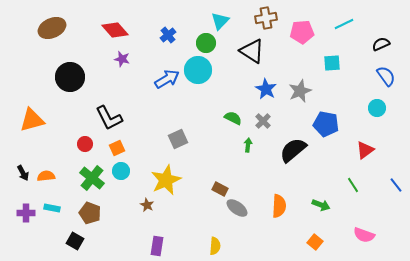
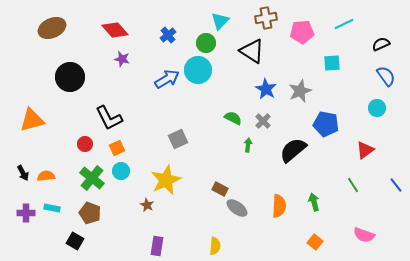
green arrow at (321, 205): moved 7 px left, 3 px up; rotated 126 degrees counterclockwise
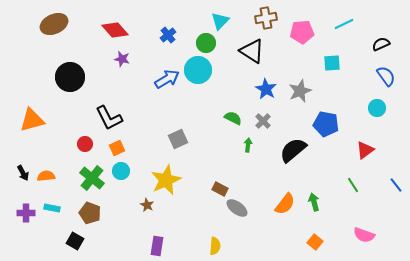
brown ellipse at (52, 28): moved 2 px right, 4 px up
orange semicircle at (279, 206): moved 6 px right, 2 px up; rotated 35 degrees clockwise
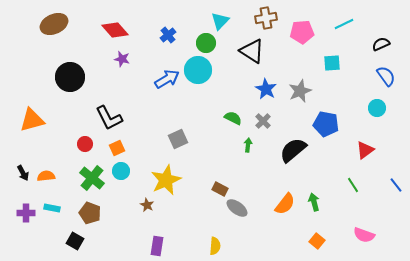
orange square at (315, 242): moved 2 px right, 1 px up
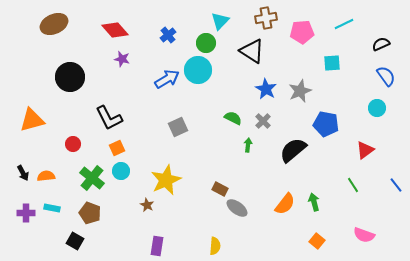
gray square at (178, 139): moved 12 px up
red circle at (85, 144): moved 12 px left
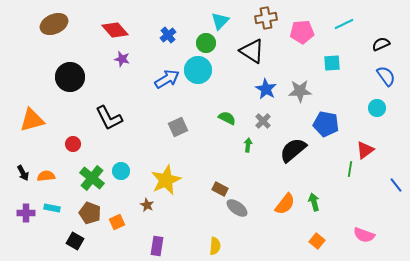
gray star at (300, 91): rotated 20 degrees clockwise
green semicircle at (233, 118): moved 6 px left
orange square at (117, 148): moved 74 px down
green line at (353, 185): moved 3 px left, 16 px up; rotated 42 degrees clockwise
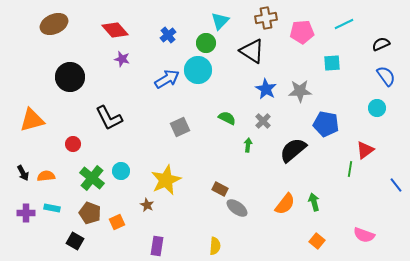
gray square at (178, 127): moved 2 px right
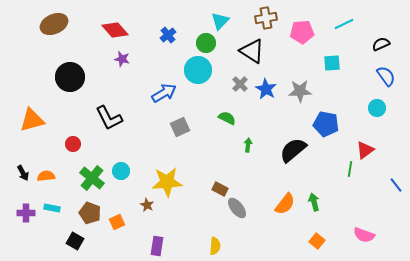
blue arrow at (167, 79): moved 3 px left, 14 px down
gray cross at (263, 121): moved 23 px left, 37 px up
yellow star at (166, 180): moved 1 px right, 2 px down; rotated 20 degrees clockwise
gray ellipse at (237, 208): rotated 15 degrees clockwise
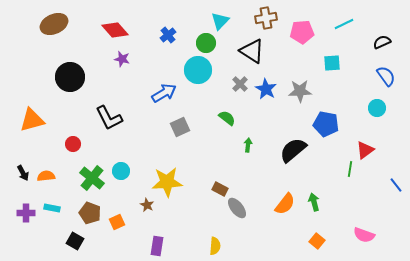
black semicircle at (381, 44): moved 1 px right, 2 px up
green semicircle at (227, 118): rotated 12 degrees clockwise
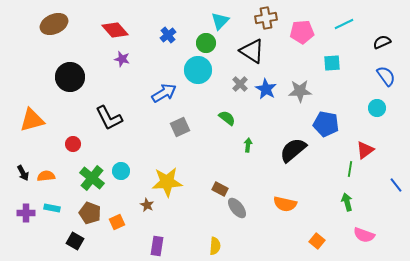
green arrow at (314, 202): moved 33 px right
orange semicircle at (285, 204): rotated 65 degrees clockwise
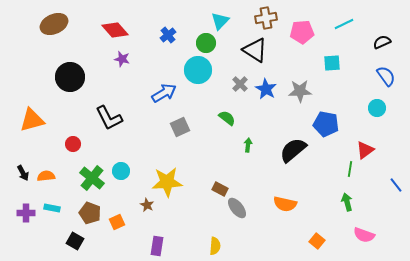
black triangle at (252, 51): moved 3 px right, 1 px up
